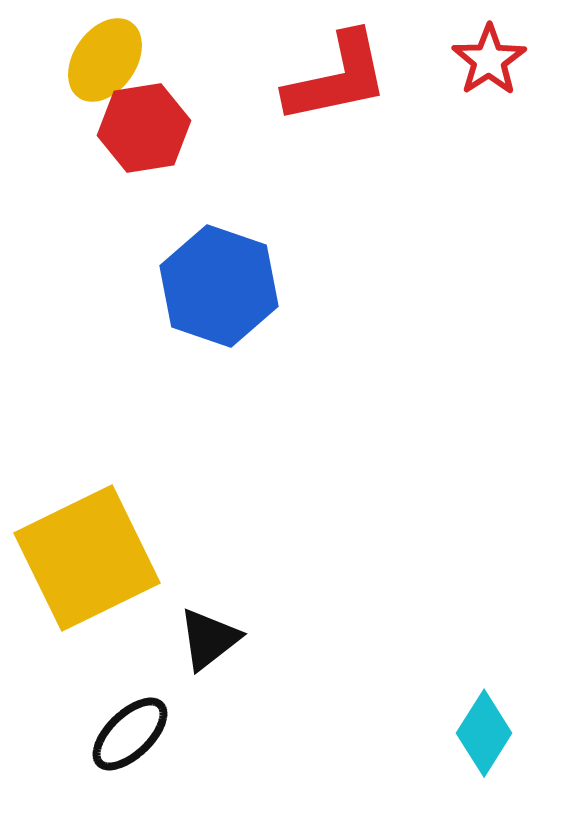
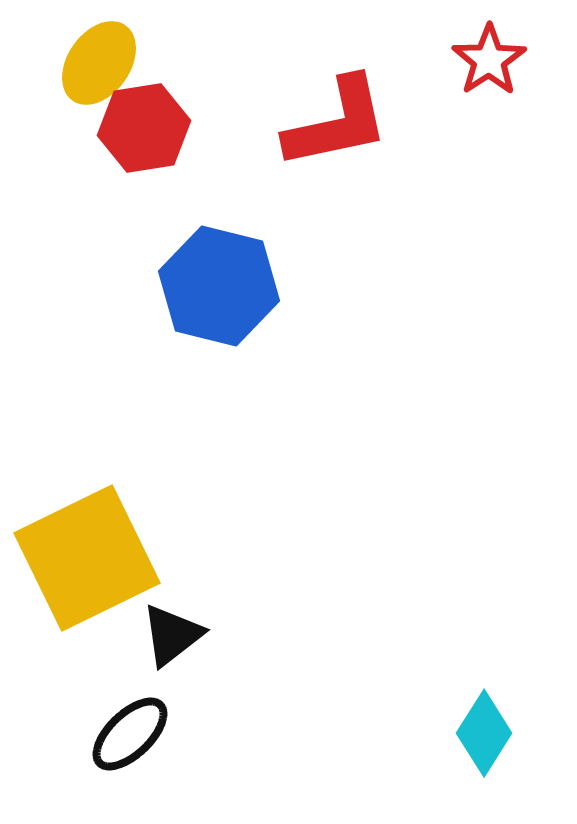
yellow ellipse: moved 6 px left, 3 px down
red L-shape: moved 45 px down
blue hexagon: rotated 5 degrees counterclockwise
black triangle: moved 37 px left, 4 px up
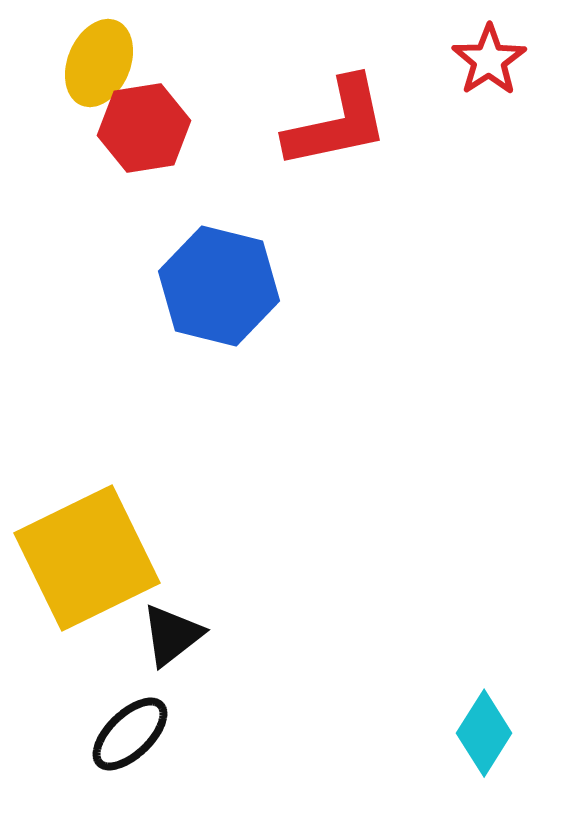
yellow ellipse: rotated 12 degrees counterclockwise
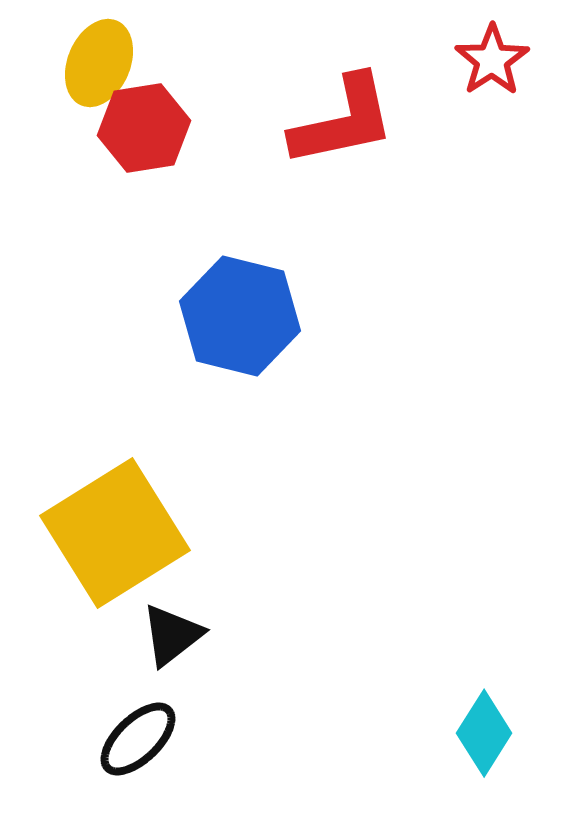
red star: moved 3 px right
red L-shape: moved 6 px right, 2 px up
blue hexagon: moved 21 px right, 30 px down
yellow square: moved 28 px right, 25 px up; rotated 6 degrees counterclockwise
black ellipse: moved 8 px right, 5 px down
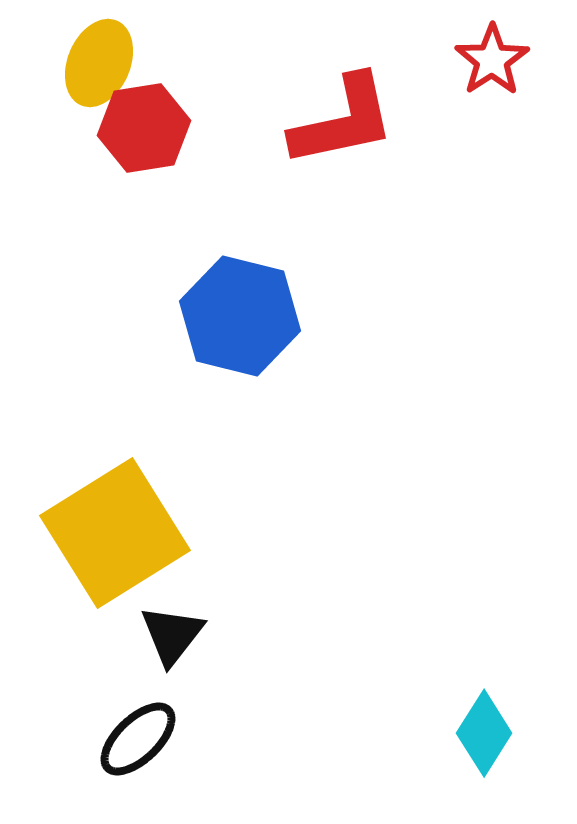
black triangle: rotated 14 degrees counterclockwise
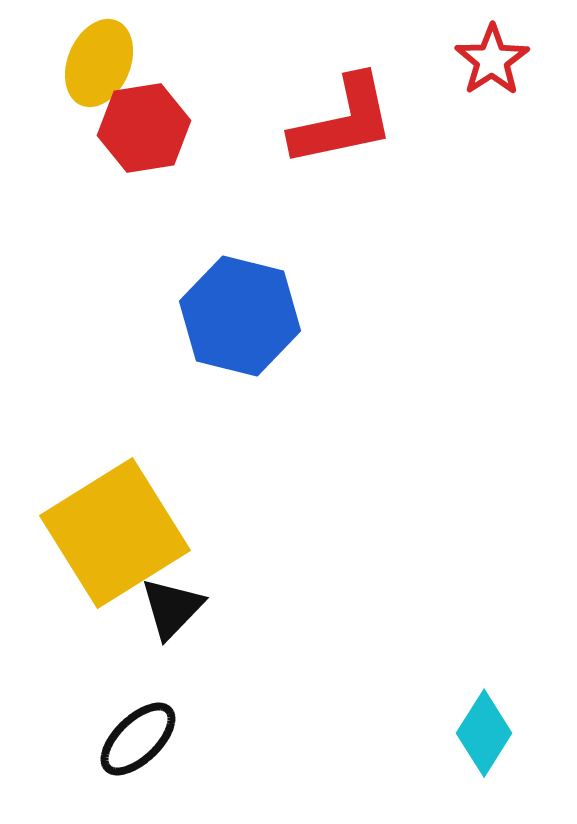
black triangle: moved 27 px up; rotated 6 degrees clockwise
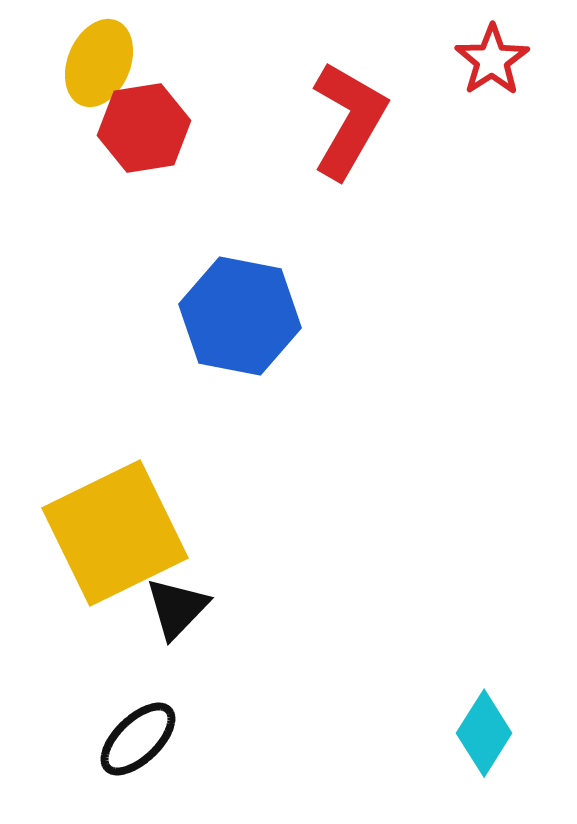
red L-shape: moved 6 px right, 1 px up; rotated 48 degrees counterclockwise
blue hexagon: rotated 3 degrees counterclockwise
yellow square: rotated 6 degrees clockwise
black triangle: moved 5 px right
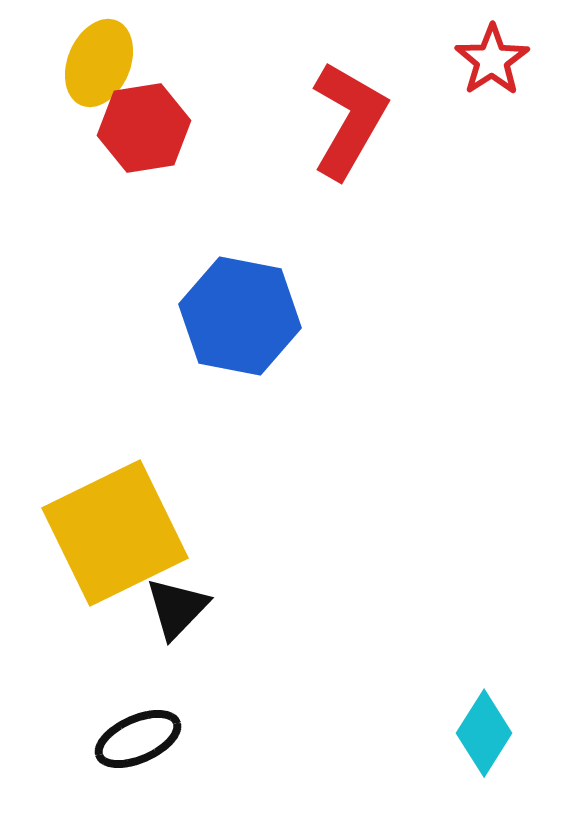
black ellipse: rotated 20 degrees clockwise
